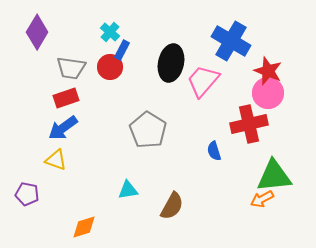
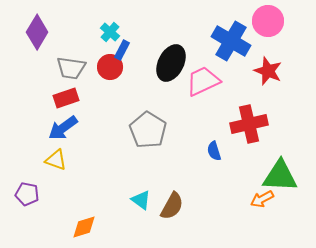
black ellipse: rotated 15 degrees clockwise
pink trapezoid: rotated 24 degrees clockwise
pink circle: moved 72 px up
green triangle: moved 6 px right; rotated 9 degrees clockwise
cyan triangle: moved 13 px right, 10 px down; rotated 45 degrees clockwise
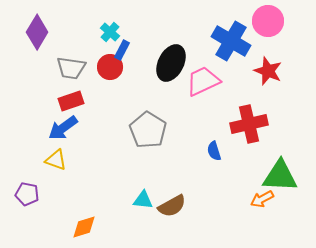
red rectangle: moved 5 px right, 3 px down
cyan triangle: moved 2 px right; rotated 30 degrees counterclockwise
brown semicircle: rotated 32 degrees clockwise
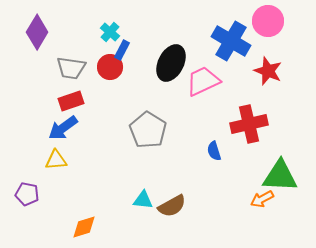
yellow triangle: rotated 25 degrees counterclockwise
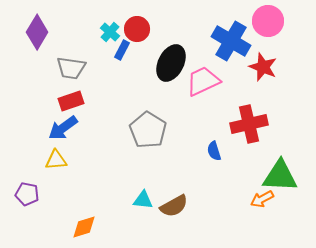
red circle: moved 27 px right, 38 px up
red star: moved 5 px left, 4 px up
brown semicircle: moved 2 px right
